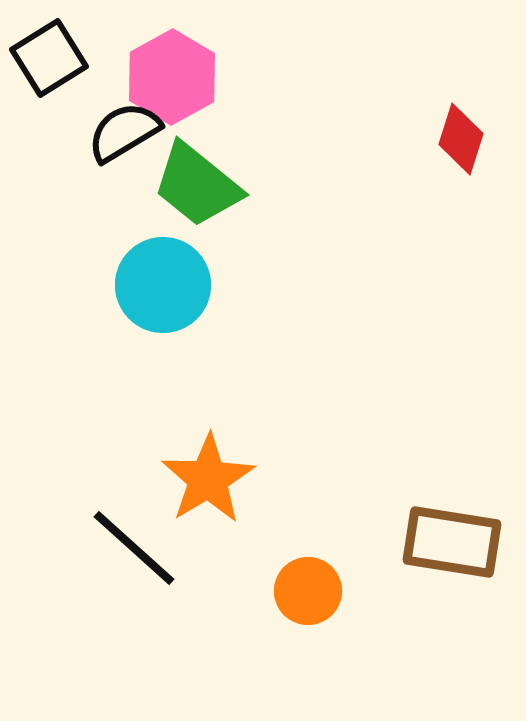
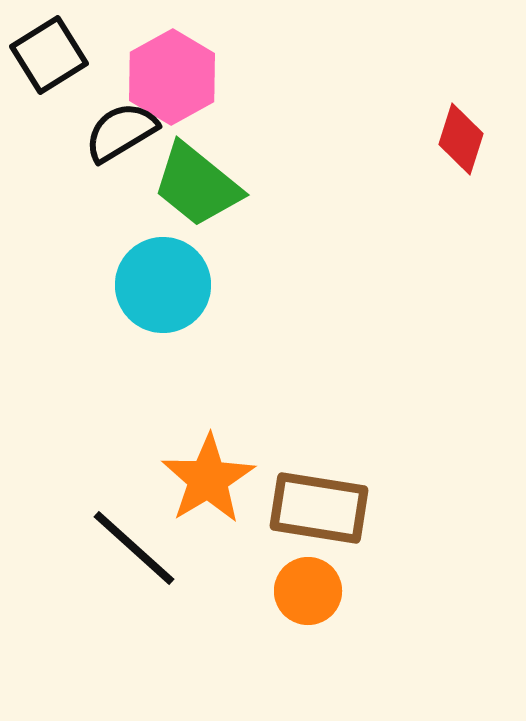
black square: moved 3 px up
black semicircle: moved 3 px left
brown rectangle: moved 133 px left, 34 px up
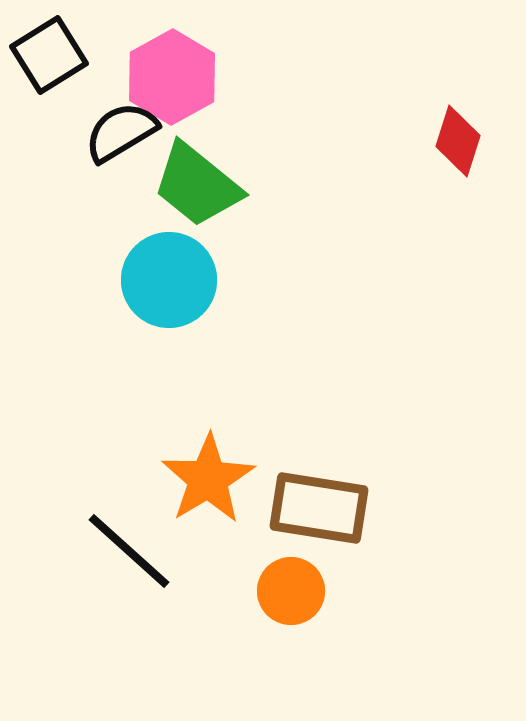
red diamond: moved 3 px left, 2 px down
cyan circle: moved 6 px right, 5 px up
black line: moved 5 px left, 3 px down
orange circle: moved 17 px left
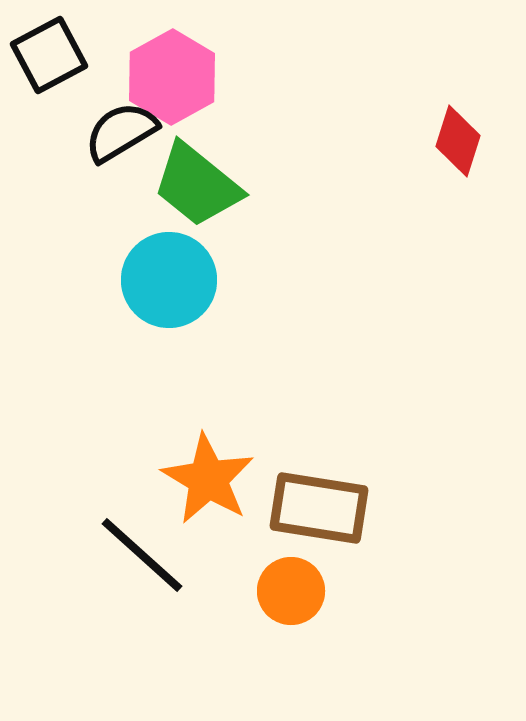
black square: rotated 4 degrees clockwise
orange star: rotated 10 degrees counterclockwise
black line: moved 13 px right, 4 px down
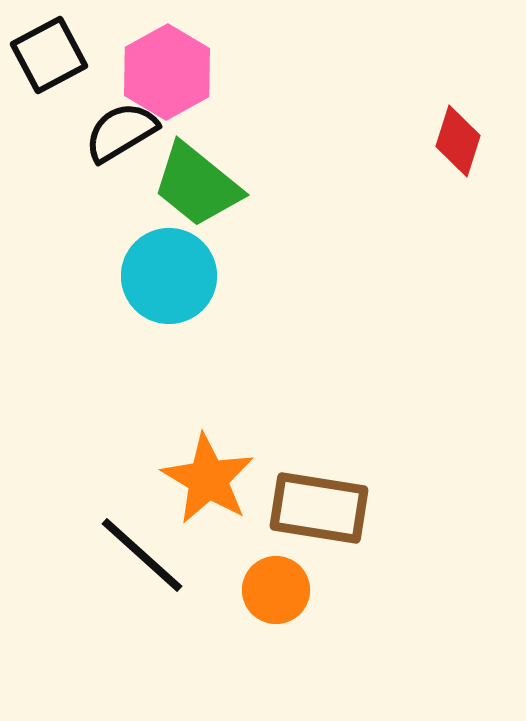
pink hexagon: moved 5 px left, 5 px up
cyan circle: moved 4 px up
orange circle: moved 15 px left, 1 px up
